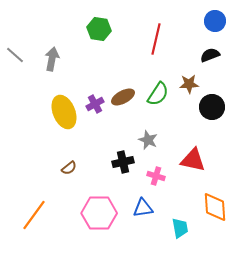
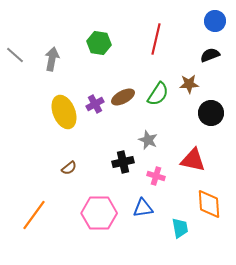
green hexagon: moved 14 px down
black circle: moved 1 px left, 6 px down
orange diamond: moved 6 px left, 3 px up
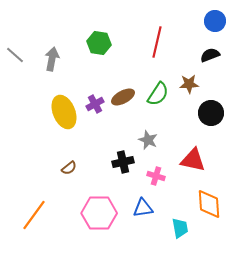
red line: moved 1 px right, 3 px down
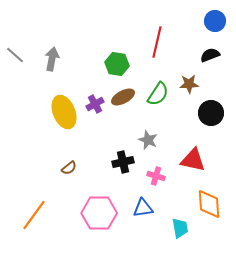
green hexagon: moved 18 px right, 21 px down
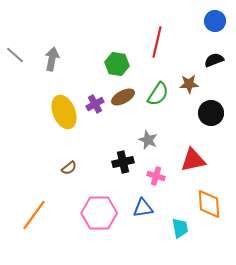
black semicircle: moved 4 px right, 5 px down
red triangle: rotated 24 degrees counterclockwise
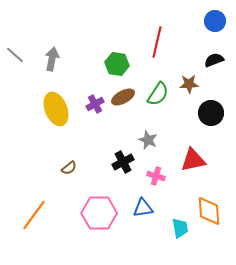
yellow ellipse: moved 8 px left, 3 px up
black cross: rotated 15 degrees counterclockwise
orange diamond: moved 7 px down
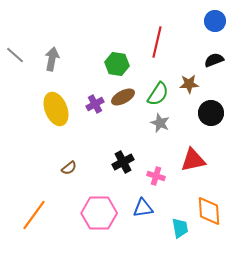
gray star: moved 12 px right, 17 px up
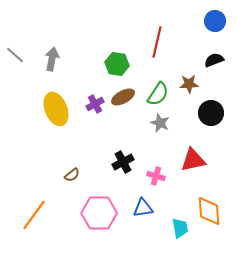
brown semicircle: moved 3 px right, 7 px down
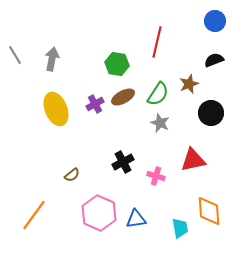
gray line: rotated 18 degrees clockwise
brown star: rotated 18 degrees counterclockwise
blue triangle: moved 7 px left, 11 px down
pink hexagon: rotated 24 degrees clockwise
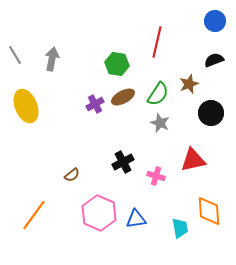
yellow ellipse: moved 30 px left, 3 px up
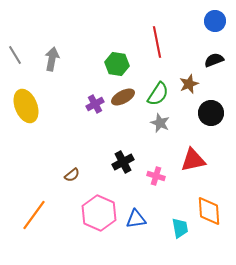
red line: rotated 24 degrees counterclockwise
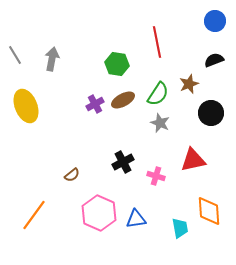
brown ellipse: moved 3 px down
